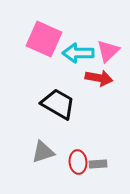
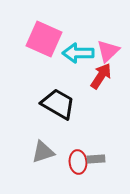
red arrow: moved 2 px right, 2 px up; rotated 68 degrees counterclockwise
gray rectangle: moved 2 px left, 5 px up
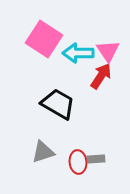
pink square: rotated 9 degrees clockwise
pink triangle: rotated 20 degrees counterclockwise
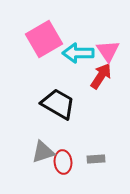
pink square: rotated 27 degrees clockwise
red ellipse: moved 15 px left
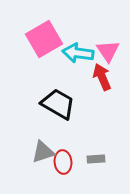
cyan arrow: rotated 8 degrees clockwise
red arrow: moved 1 px right, 1 px down; rotated 56 degrees counterclockwise
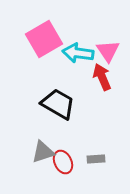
red ellipse: rotated 20 degrees counterclockwise
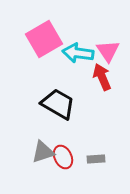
red ellipse: moved 5 px up
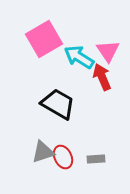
cyan arrow: moved 1 px right, 4 px down; rotated 24 degrees clockwise
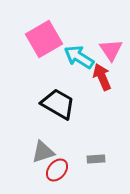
pink triangle: moved 3 px right, 1 px up
red ellipse: moved 6 px left, 13 px down; rotated 65 degrees clockwise
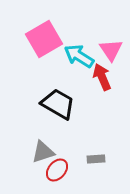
cyan arrow: moved 1 px up
